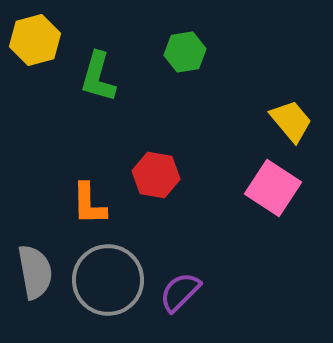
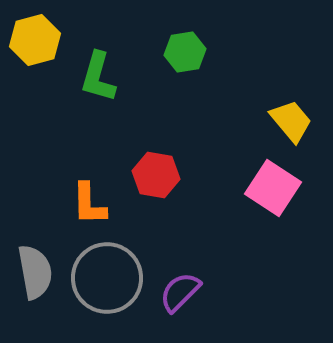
gray circle: moved 1 px left, 2 px up
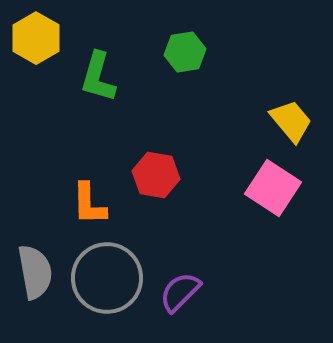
yellow hexagon: moved 1 px right, 2 px up; rotated 15 degrees counterclockwise
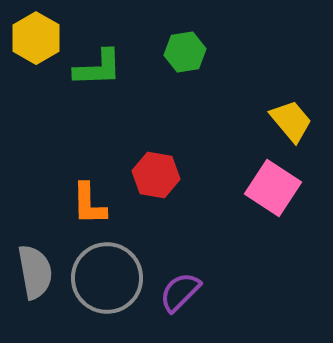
green L-shape: moved 9 px up; rotated 108 degrees counterclockwise
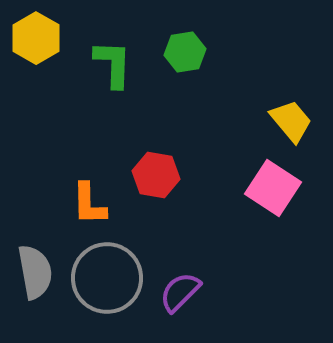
green L-shape: moved 15 px right, 4 px up; rotated 86 degrees counterclockwise
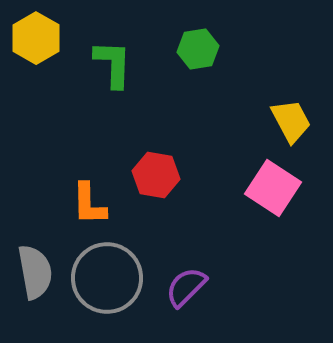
green hexagon: moved 13 px right, 3 px up
yellow trapezoid: rotated 12 degrees clockwise
purple semicircle: moved 6 px right, 5 px up
